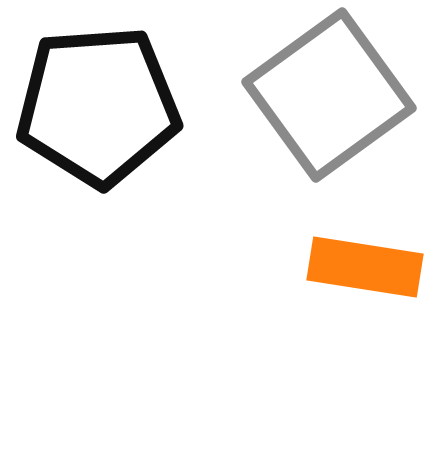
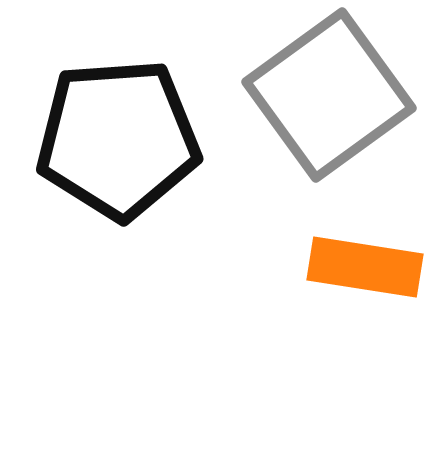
black pentagon: moved 20 px right, 33 px down
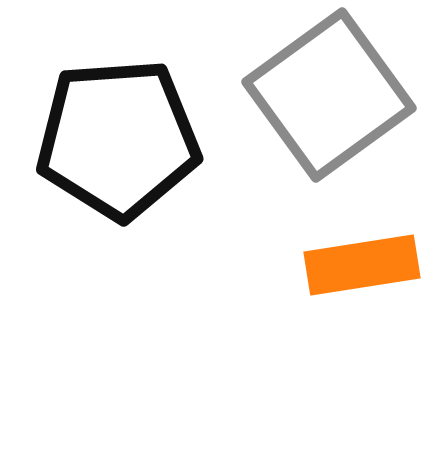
orange rectangle: moved 3 px left, 2 px up; rotated 18 degrees counterclockwise
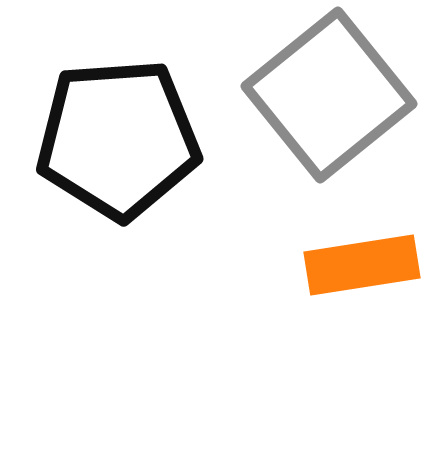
gray square: rotated 3 degrees counterclockwise
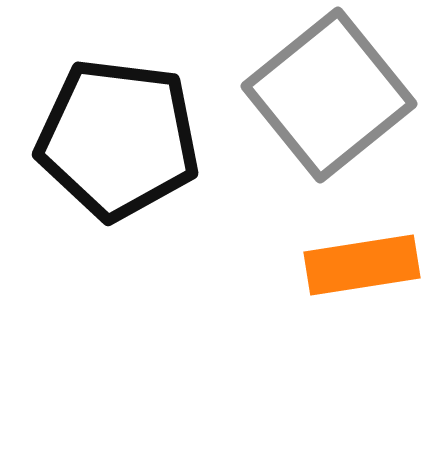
black pentagon: rotated 11 degrees clockwise
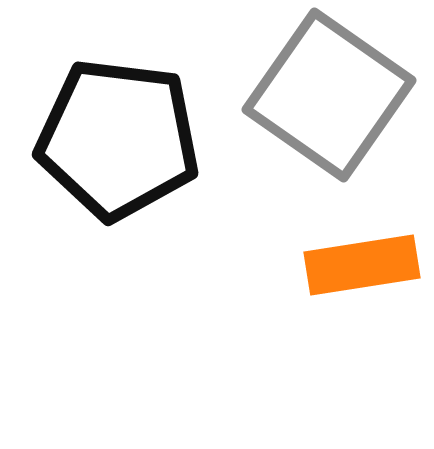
gray square: rotated 16 degrees counterclockwise
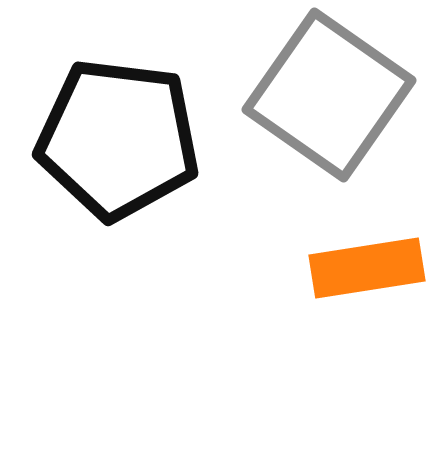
orange rectangle: moved 5 px right, 3 px down
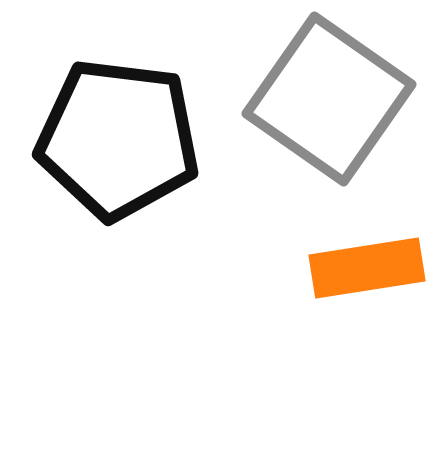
gray square: moved 4 px down
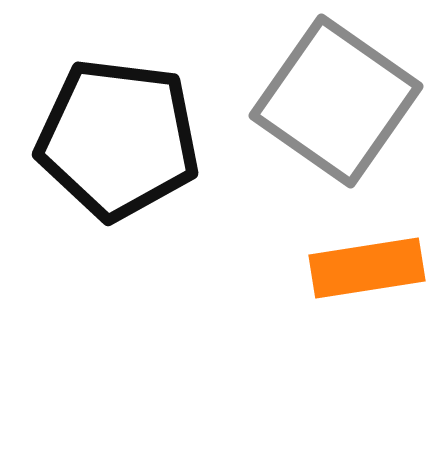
gray square: moved 7 px right, 2 px down
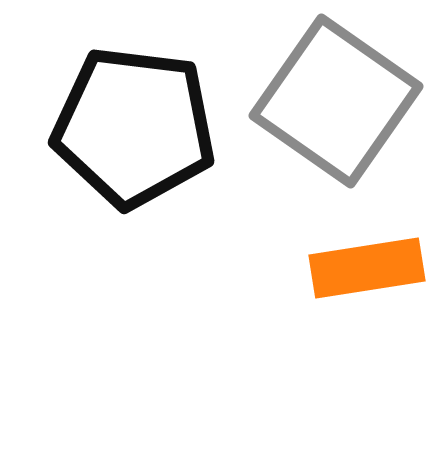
black pentagon: moved 16 px right, 12 px up
